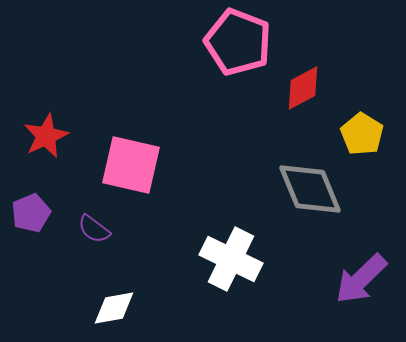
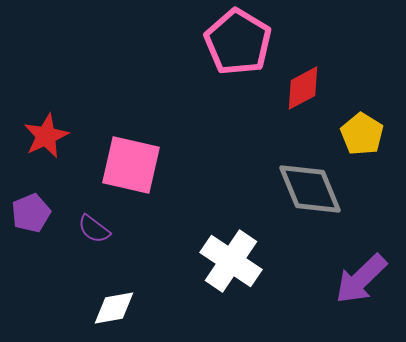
pink pentagon: rotated 10 degrees clockwise
white cross: moved 2 px down; rotated 8 degrees clockwise
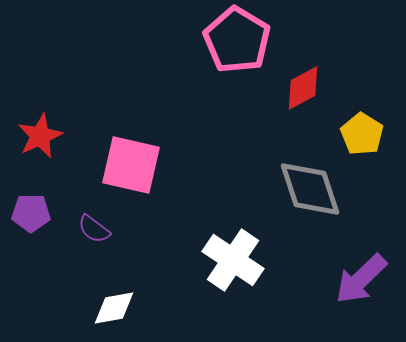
pink pentagon: moved 1 px left, 2 px up
red star: moved 6 px left
gray diamond: rotated 4 degrees clockwise
purple pentagon: rotated 24 degrees clockwise
white cross: moved 2 px right, 1 px up
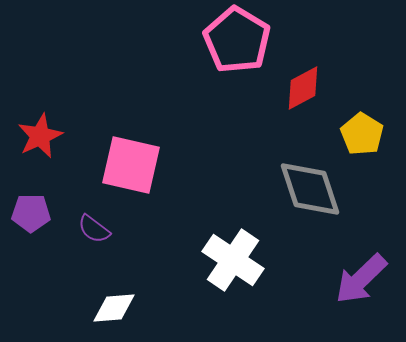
white diamond: rotated 6 degrees clockwise
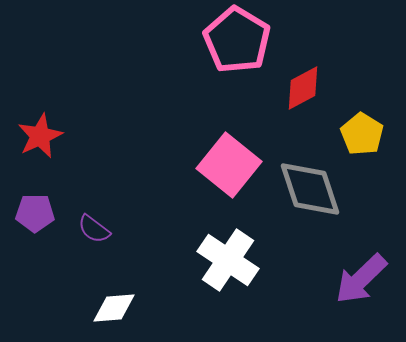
pink square: moved 98 px right; rotated 26 degrees clockwise
purple pentagon: moved 4 px right
white cross: moved 5 px left
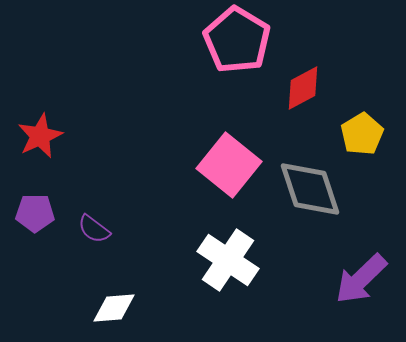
yellow pentagon: rotated 9 degrees clockwise
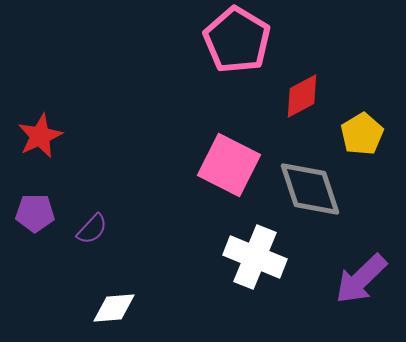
red diamond: moved 1 px left, 8 px down
pink square: rotated 12 degrees counterclockwise
purple semicircle: moved 2 px left; rotated 84 degrees counterclockwise
white cross: moved 27 px right, 3 px up; rotated 12 degrees counterclockwise
